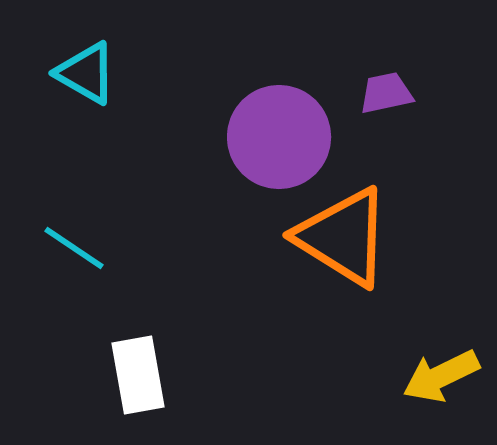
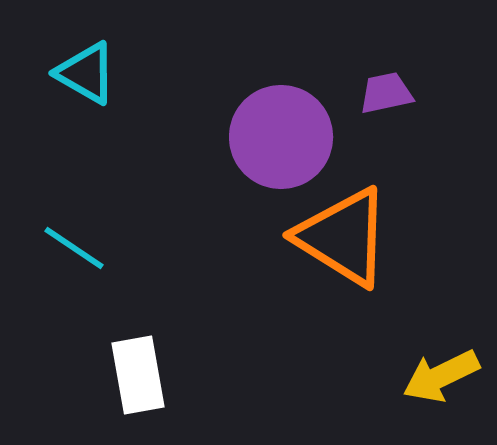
purple circle: moved 2 px right
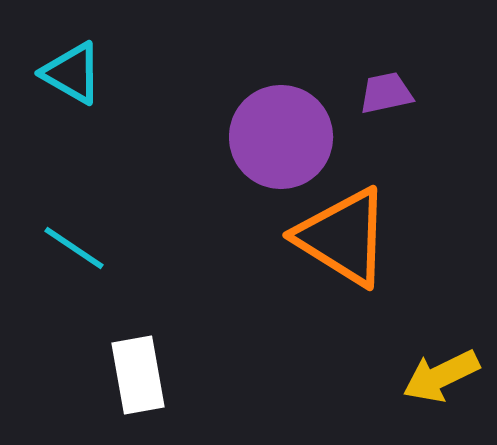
cyan triangle: moved 14 px left
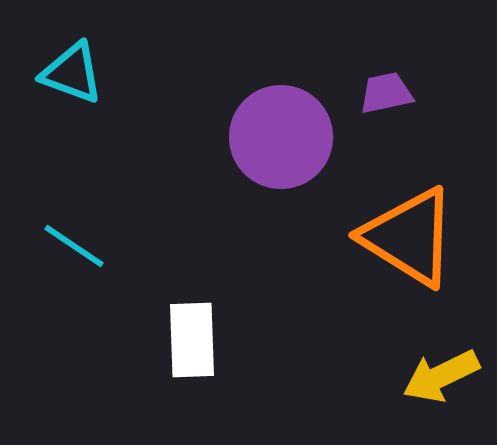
cyan triangle: rotated 10 degrees counterclockwise
orange triangle: moved 66 px right
cyan line: moved 2 px up
white rectangle: moved 54 px right, 35 px up; rotated 8 degrees clockwise
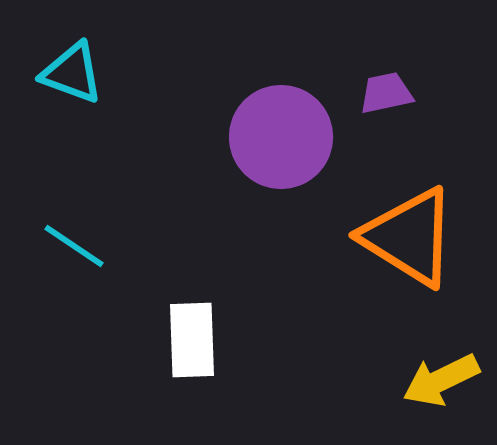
yellow arrow: moved 4 px down
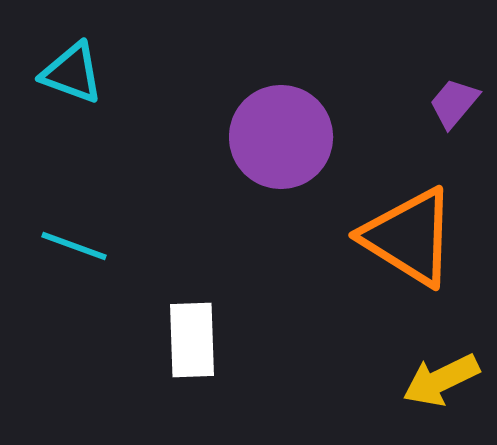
purple trapezoid: moved 68 px right, 10 px down; rotated 38 degrees counterclockwise
cyan line: rotated 14 degrees counterclockwise
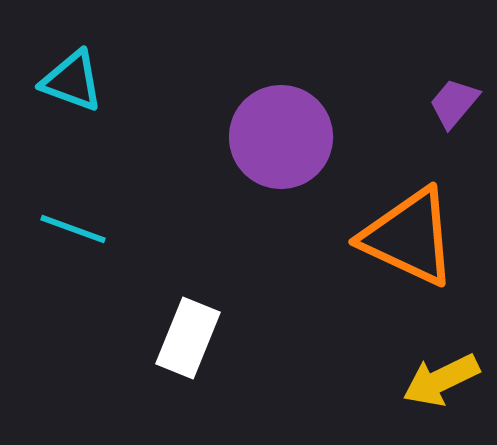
cyan triangle: moved 8 px down
orange triangle: rotated 7 degrees counterclockwise
cyan line: moved 1 px left, 17 px up
white rectangle: moved 4 px left, 2 px up; rotated 24 degrees clockwise
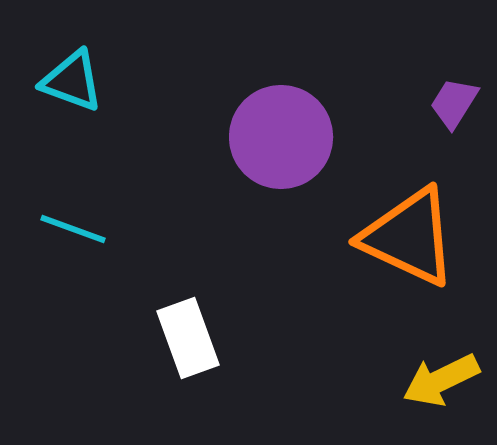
purple trapezoid: rotated 8 degrees counterclockwise
white rectangle: rotated 42 degrees counterclockwise
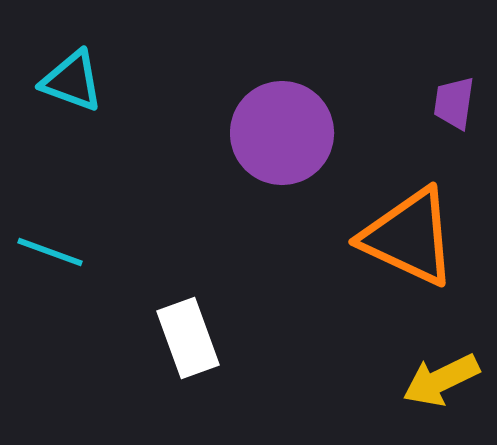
purple trapezoid: rotated 24 degrees counterclockwise
purple circle: moved 1 px right, 4 px up
cyan line: moved 23 px left, 23 px down
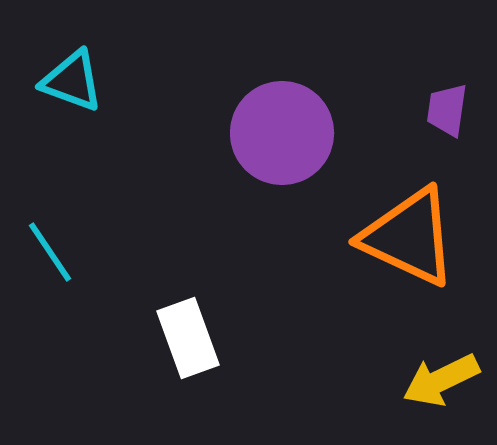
purple trapezoid: moved 7 px left, 7 px down
cyan line: rotated 36 degrees clockwise
